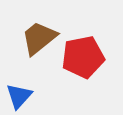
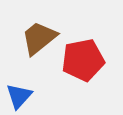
red pentagon: moved 3 px down
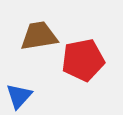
brown trapezoid: moved 2 px up; rotated 30 degrees clockwise
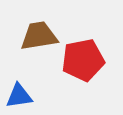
blue triangle: rotated 40 degrees clockwise
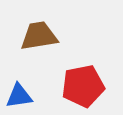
red pentagon: moved 26 px down
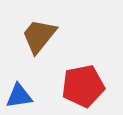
brown trapezoid: rotated 42 degrees counterclockwise
